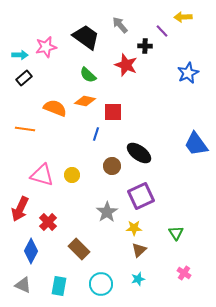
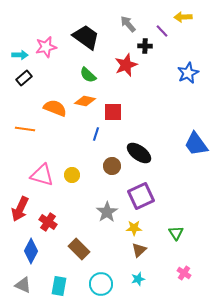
gray arrow: moved 8 px right, 1 px up
red star: rotated 30 degrees clockwise
red cross: rotated 12 degrees counterclockwise
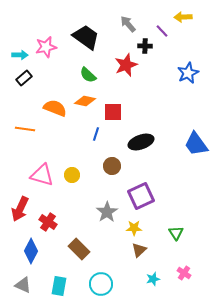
black ellipse: moved 2 px right, 11 px up; rotated 55 degrees counterclockwise
cyan star: moved 15 px right
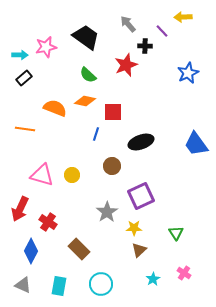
cyan star: rotated 16 degrees counterclockwise
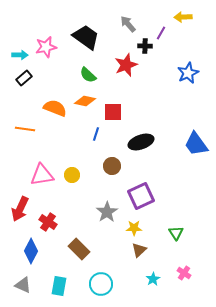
purple line: moved 1 px left, 2 px down; rotated 72 degrees clockwise
pink triangle: rotated 25 degrees counterclockwise
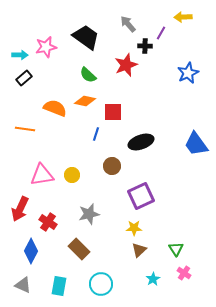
gray star: moved 18 px left, 2 px down; rotated 20 degrees clockwise
green triangle: moved 16 px down
